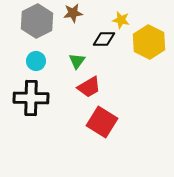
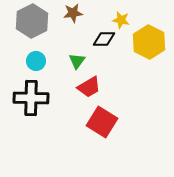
gray hexagon: moved 5 px left
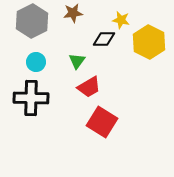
cyan circle: moved 1 px down
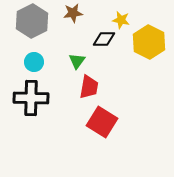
cyan circle: moved 2 px left
red trapezoid: rotated 50 degrees counterclockwise
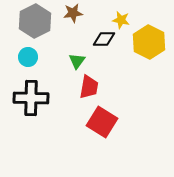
gray hexagon: moved 3 px right
cyan circle: moved 6 px left, 5 px up
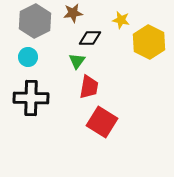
black diamond: moved 14 px left, 1 px up
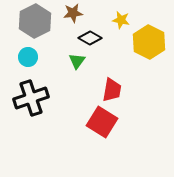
black diamond: rotated 30 degrees clockwise
red trapezoid: moved 23 px right, 3 px down
black cross: rotated 20 degrees counterclockwise
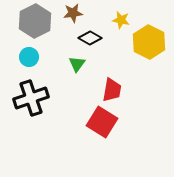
cyan circle: moved 1 px right
green triangle: moved 3 px down
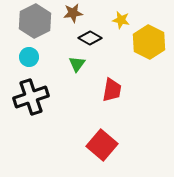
black cross: moved 1 px up
red square: moved 23 px down; rotated 8 degrees clockwise
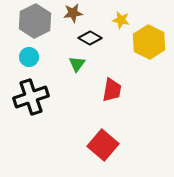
red square: moved 1 px right
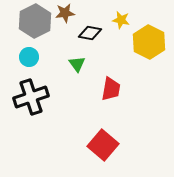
brown star: moved 8 px left
black diamond: moved 5 px up; rotated 20 degrees counterclockwise
green triangle: rotated 12 degrees counterclockwise
red trapezoid: moved 1 px left, 1 px up
